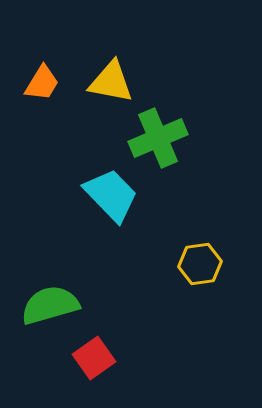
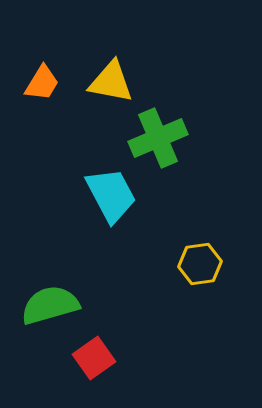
cyan trapezoid: rotated 16 degrees clockwise
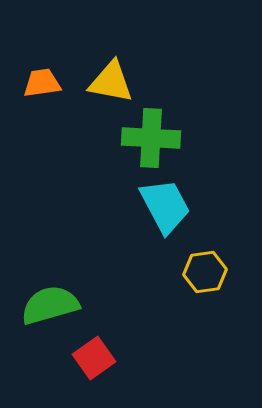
orange trapezoid: rotated 129 degrees counterclockwise
green cross: moved 7 px left; rotated 26 degrees clockwise
cyan trapezoid: moved 54 px right, 11 px down
yellow hexagon: moved 5 px right, 8 px down
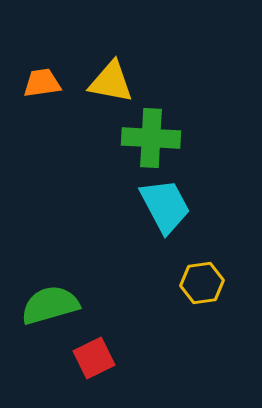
yellow hexagon: moved 3 px left, 11 px down
red square: rotated 9 degrees clockwise
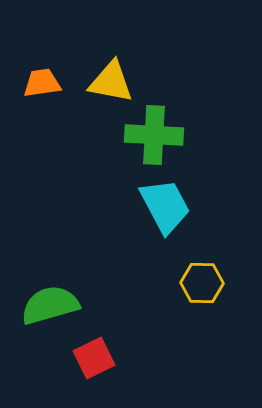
green cross: moved 3 px right, 3 px up
yellow hexagon: rotated 9 degrees clockwise
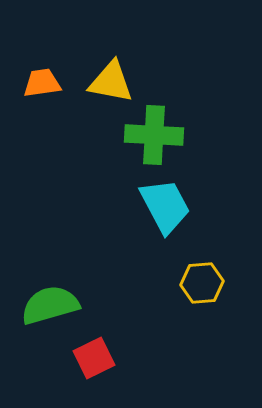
yellow hexagon: rotated 6 degrees counterclockwise
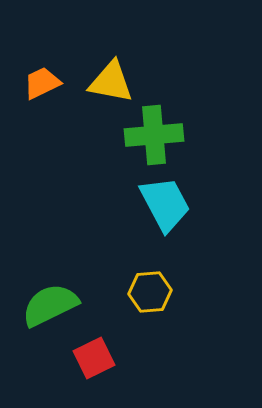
orange trapezoid: rotated 18 degrees counterclockwise
green cross: rotated 8 degrees counterclockwise
cyan trapezoid: moved 2 px up
yellow hexagon: moved 52 px left, 9 px down
green semicircle: rotated 10 degrees counterclockwise
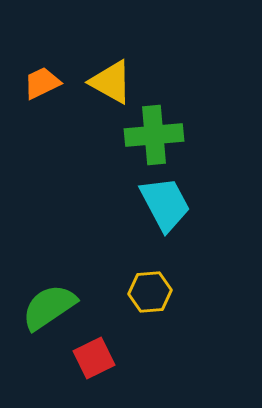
yellow triangle: rotated 18 degrees clockwise
green semicircle: moved 1 px left, 2 px down; rotated 8 degrees counterclockwise
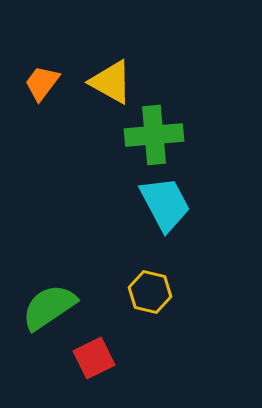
orange trapezoid: rotated 27 degrees counterclockwise
yellow hexagon: rotated 18 degrees clockwise
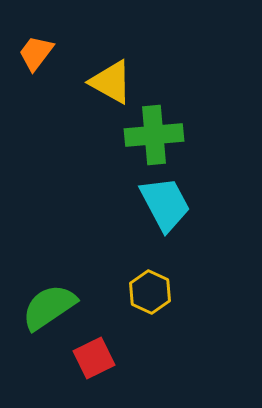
orange trapezoid: moved 6 px left, 30 px up
yellow hexagon: rotated 12 degrees clockwise
